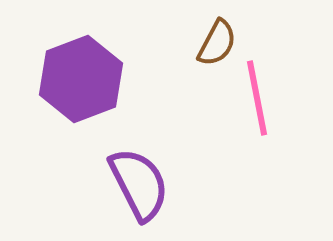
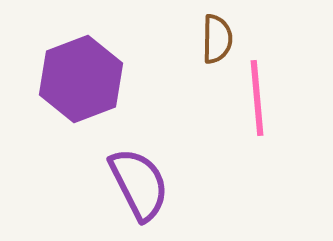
brown semicircle: moved 4 px up; rotated 27 degrees counterclockwise
pink line: rotated 6 degrees clockwise
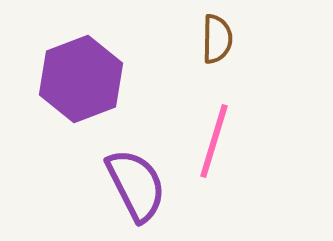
pink line: moved 43 px left, 43 px down; rotated 22 degrees clockwise
purple semicircle: moved 3 px left, 1 px down
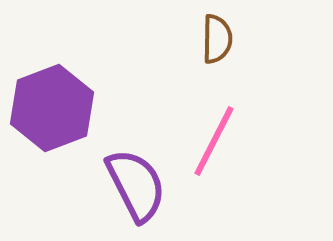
purple hexagon: moved 29 px left, 29 px down
pink line: rotated 10 degrees clockwise
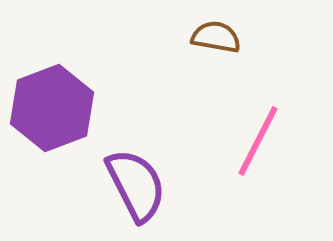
brown semicircle: moved 1 px left, 2 px up; rotated 81 degrees counterclockwise
pink line: moved 44 px right
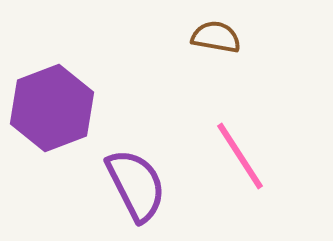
pink line: moved 18 px left, 15 px down; rotated 60 degrees counterclockwise
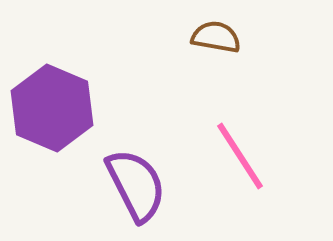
purple hexagon: rotated 16 degrees counterclockwise
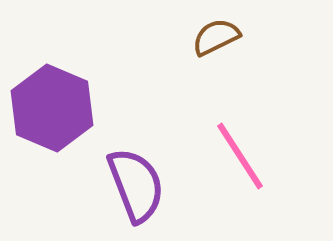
brown semicircle: rotated 36 degrees counterclockwise
purple semicircle: rotated 6 degrees clockwise
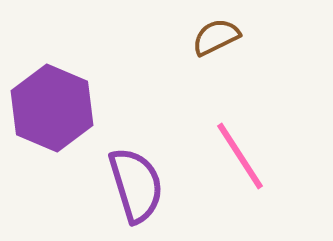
purple semicircle: rotated 4 degrees clockwise
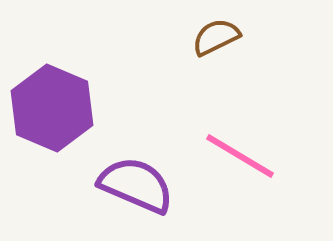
pink line: rotated 26 degrees counterclockwise
purple semicircle: rotated 50 degrees counterclockwise
